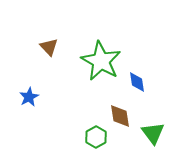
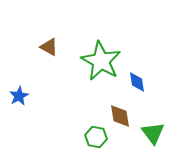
brown triangle: rotated 18 degrees counterclockwise
blue star: moved 10 px left, 1 px up
green hexagon: rotated 20 degrees counterclockwise
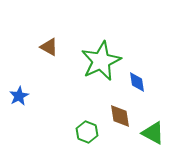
green star: rotated 18 degrees clockwise
green triangle: rotated 25 degrees counterclockwise
green hexagon: moved 9 px left, 5 px up; rotated 10 degrees clockwise
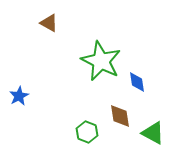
brown triangle: moved 24 px up
green star: rotated 21 degrees counterclockwise
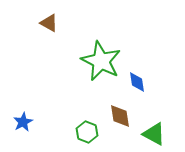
blue star: moved 4 px right, 26 px down
green triangle: moved 1 px right, 1 px down
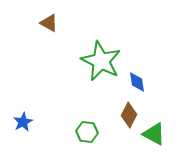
brown diamond: moved 9 px right, 1 px up; rotated 35 degrees clockwise
green hexagon: rotated 15 degrees counterclockwise
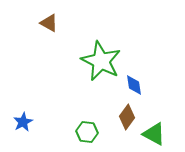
blue diamond: moved 3 px left, 3 px down
brown diamond: moved 2 px left, 2 px down; rotated 10 degrees clockwise
